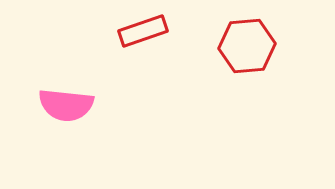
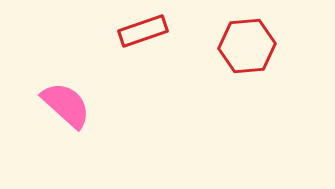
pink semicircle: rotated 144 degrees counterclockwise
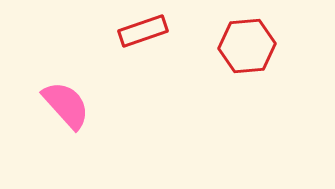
pink semicircle: rotated 6 degrees clockwise
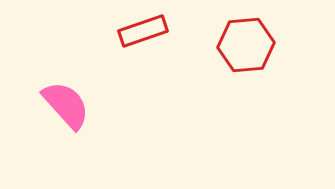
red hexagon: moved 1 px left, 1 px up
